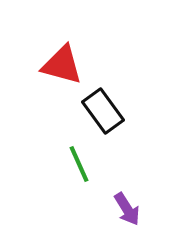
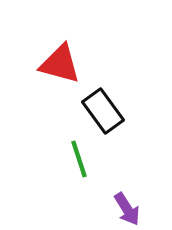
red triangle: moved 2 px left, 1 px up
green line: moved 5 px up; rotated 6 degrees clockwise
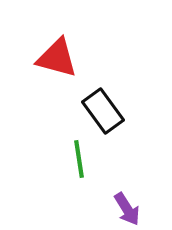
red triangle: moved 3 px left, 6 px up
green line: rotated 9 degrees clockwise
